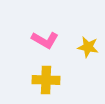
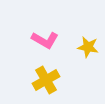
yellow cross: rotated 32 degrees counterclockwise
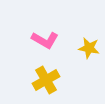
yellow star: moved 1 px right, 1 px down
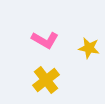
yellow cross: rotated 8 degrees counterclockwise
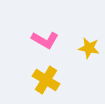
yellow cross: rotated 20 degrees counterclockwise
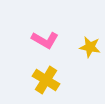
yellow star: moved 1 px right, 1 px up
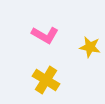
pink L-shape: moved 5 px up
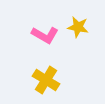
yellow star: moved 12 px left, 20 px up
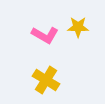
yellow star: rotated 10 degrees counterclockwise
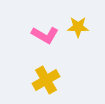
yellow cross: rotated 28 degrees clockwise
